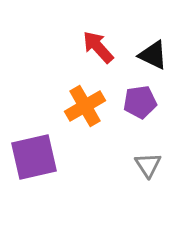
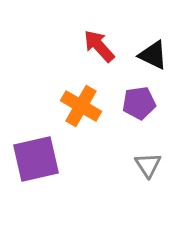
red arrow: moved 1 px right, 1 px up
purple pentagon: moved 1 px left, 1 px down
orange cross: moved 4 px left; rotated 30 degrees counterclockwise
purple square: moved 2 px right, 2 px down
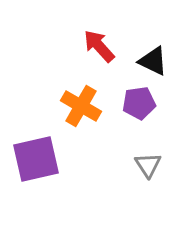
black triangle: moved 6 px down
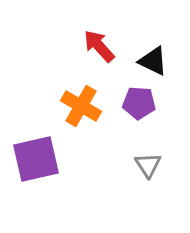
purple pentagon: rotated 12 degrees clockwise
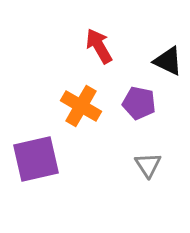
red arrow: rotated 12 degrees clockwise
black triangle: moved 15 px right
purple pentagon: rotated 8 degrees clockwise
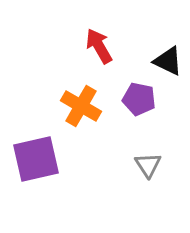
purple pentagon: moved 4 px up
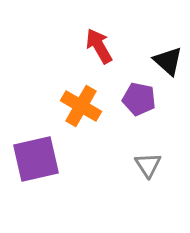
black triangle: rotated 16 degrees clockwise
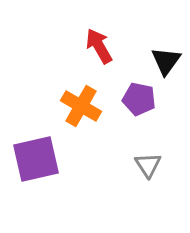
black triangle: moved 2 px left; rotated 24 degrees clockwise
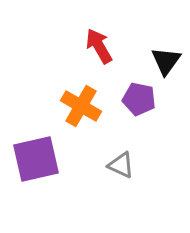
gray triangle: moved 27 px left; rotated 32 degrees counterclockwise
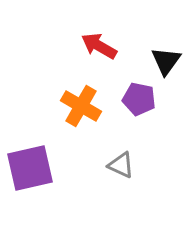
red arrow: rotated 30 degrees counterclockwise
purple square: moved 6 px left, 9 px down
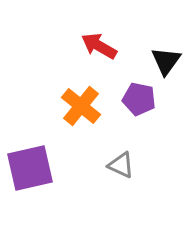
orange cross: rotated 9 degrees clockwise
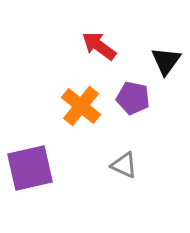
red arrow: rotated 6 degrees clockwise
purple pentagon: moved 6 px left, 1 px up
gray triangle: moved 3 px right
